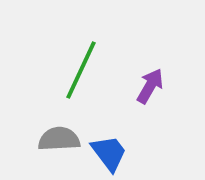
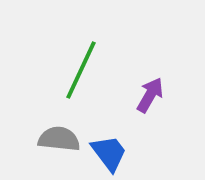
purple arrow: moved 9 px down
gray semicircle: rotated 9 degrees clockwise
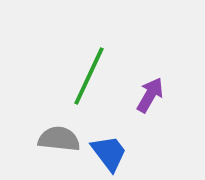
green line: moved 8 px right, 6 px down
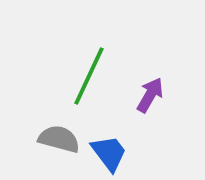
gray semicircle: rotated 9 degrees clockwise
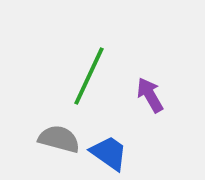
purple arrow: rotated 60 degrees counterclockwise
blue trapezoid: rotated 18 degrees counterclockwise
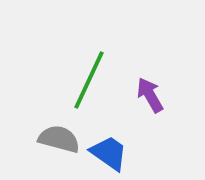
green line: moved 4 px down
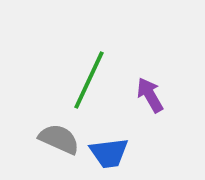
gray semicircle: rotated 9 degrees clockwise
blue trapezoid: rotated 138 degrees clockwise
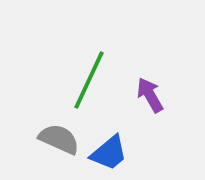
blue trapezoid: rotated 33 degrees counterclockwise
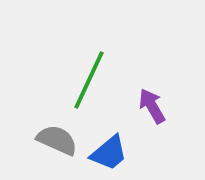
purple arrow: moved 2 px right, 11 px down
gray semicircle: moved 2 px left, 1 px down
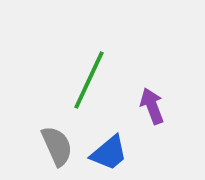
purple arrow: rotated 9 degrees clockwise
gray semicircle: moved 6 px down; rotated 42 degrees clockwise
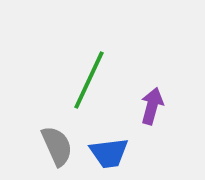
purple arrow: rotated 36 degrees clockwise
blue trapezoid: rotated 33 degrees clockwise
